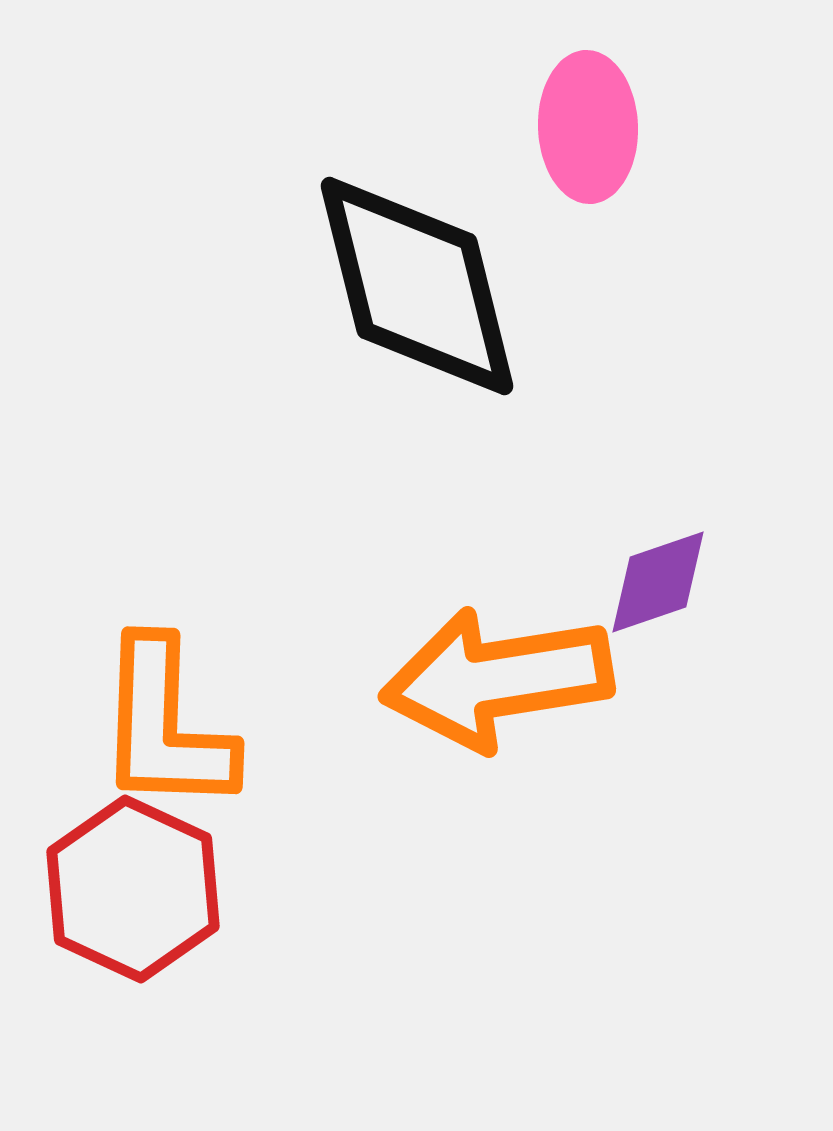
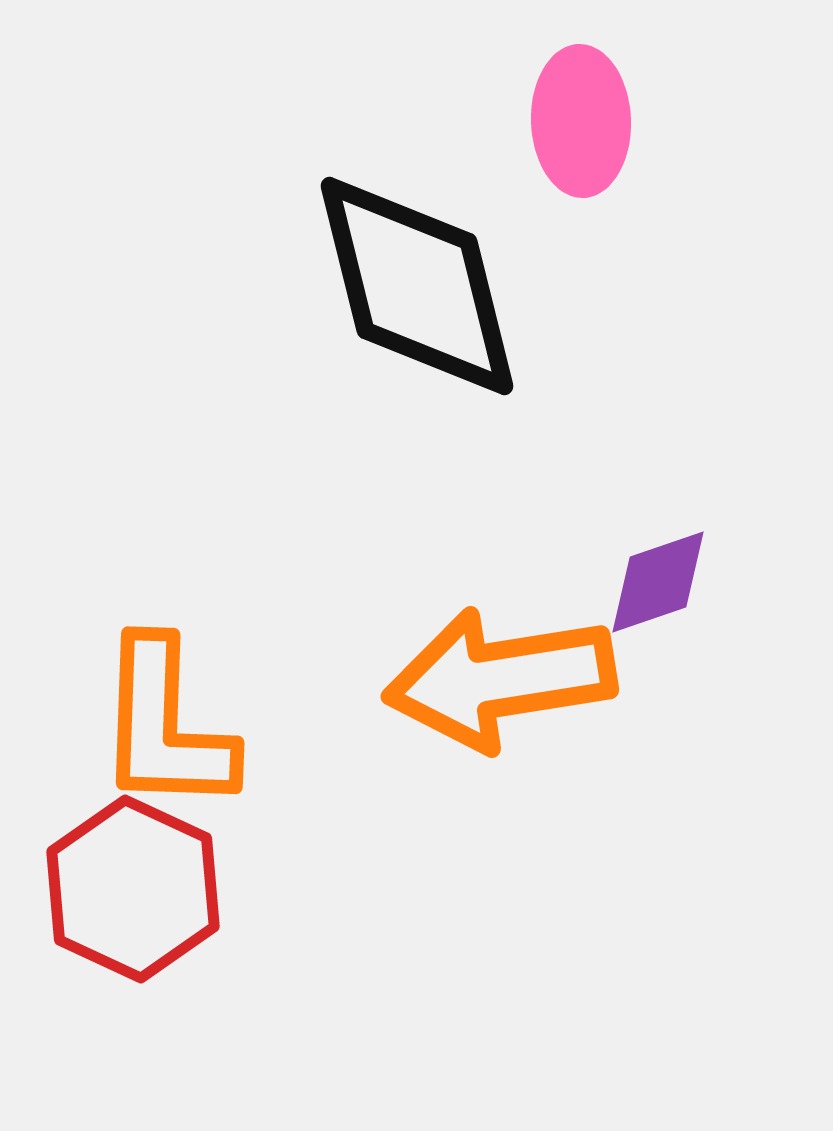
pink ellipse: moved 7 px left, 6 px up
orange arrow: moved 3 px right
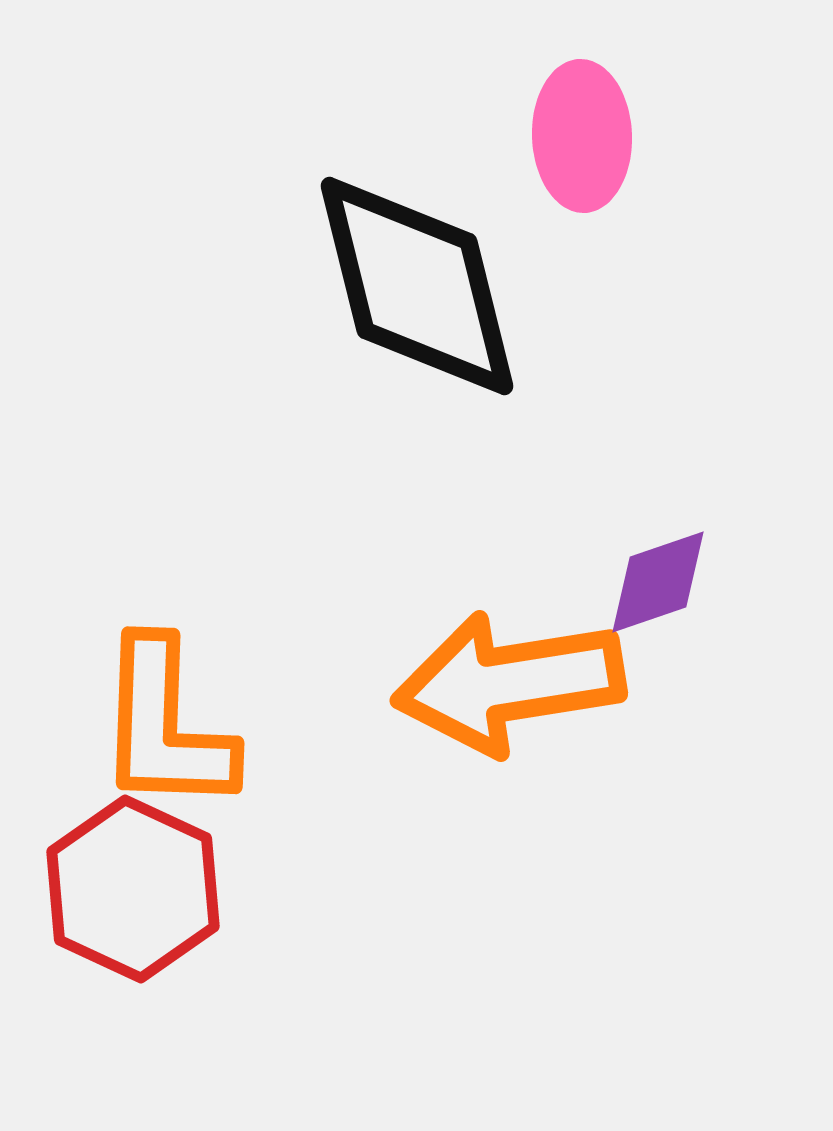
pink ellipse: moved 1 px right, 15 px down
orange arrow: moved 9 px right, 4 px down
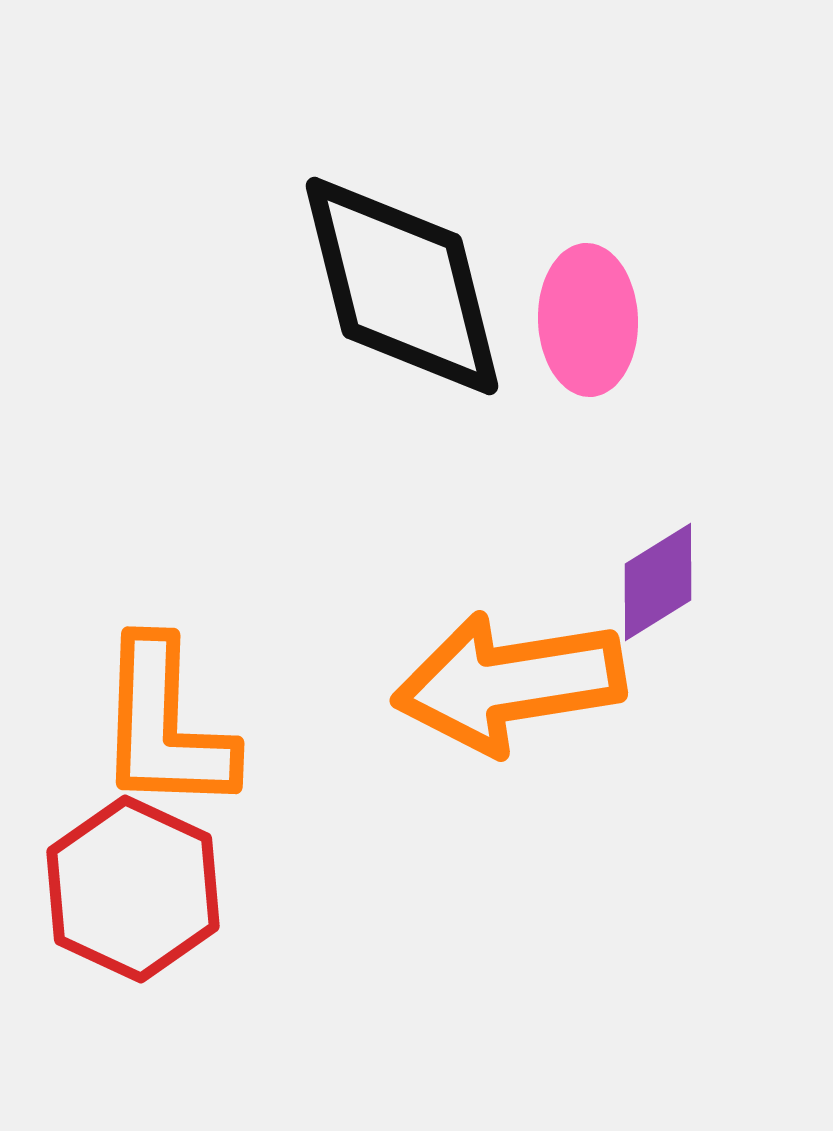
pink ellipse: moved 6 px right, 184 px down
black diamond: moved 15 px left
purple diamond: rotated 13 degrees counterclockwise
